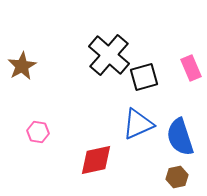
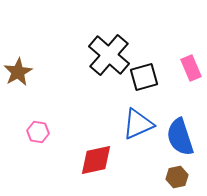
brown star: moved 4 px left, 6 px down
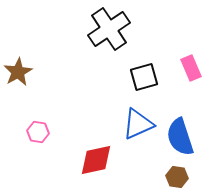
black cross: moved 26 px up; rotated 15 degrees clockwise
brown hexagon: rotated 20 degrees clockwise
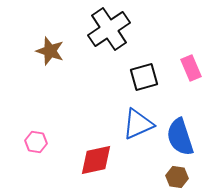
brown star: moved 32 px right, 21 px up; rotated 24 degrees counterclockwise
pink hexagon: moved 2 px left, 10 px down
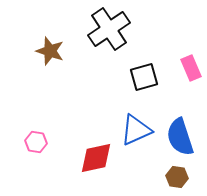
blue triangle: moved 2 px left, 6 px down
red diamond: moved 2 px up
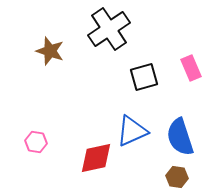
blue triangle: moved 4 px left, 1 px down
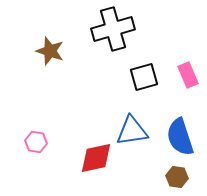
black cross: moved 4 px right; rotated 18 degrees clockwise
pink rectangle: moved 3 px left, 7 px down
blue triangle: rotated 16 degrees clockwise
